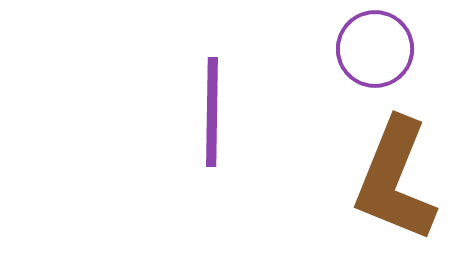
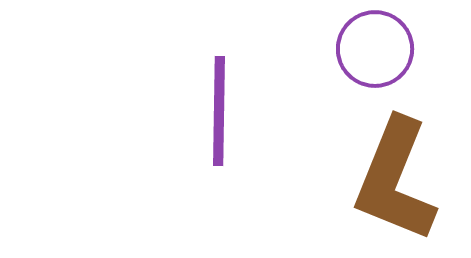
purple line: moved 7 px right, 1 px up
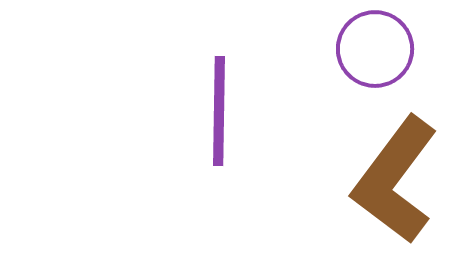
brown L-shape: rotated 15 degrees clockwise
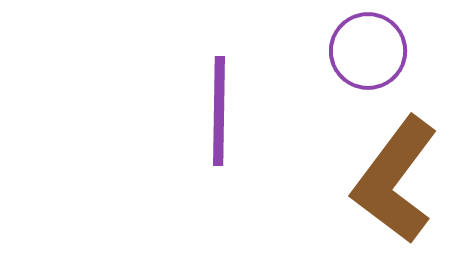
purple circle: moved 7 px left, 2 px down
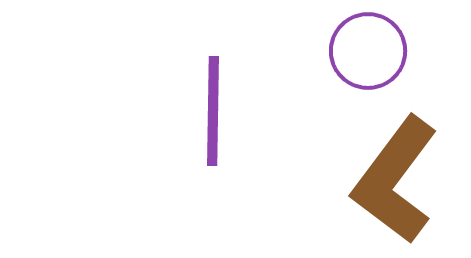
purple line: moved 6 px left
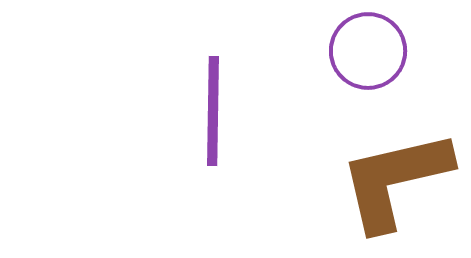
brown L-shape: rotated 40 degrees clockwise
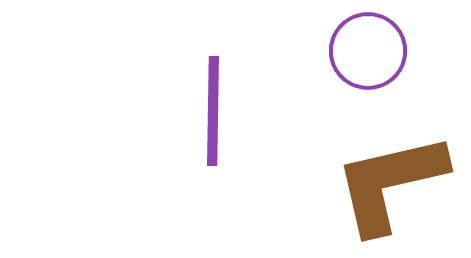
brown L-shape: moved 5 px left, 3 px down
